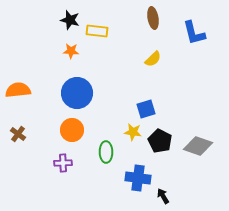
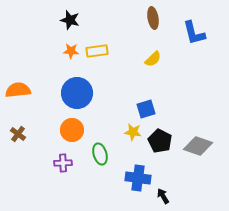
yellow rectangle: moved 20 px down; rotated 15 degrees counterclockwise
green ellipse: moved 6 px left, 2 px down; rotated 15 degrees counterclockwise
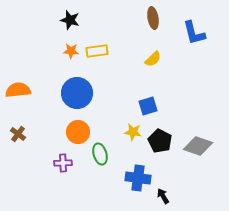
blue square: moved 2 px right, 3 px up
orange circle: moved 6 px right, 2 px down
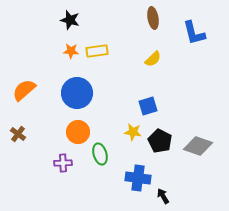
orange semicircle: moved 6 px right; rotated 35 degrees counterclockwise
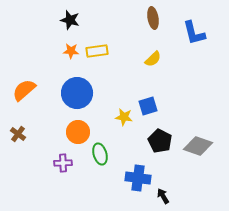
yellow star: moved 9 px left, 15 px up
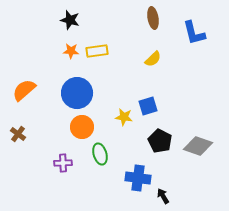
orange circle: moved 4 px right, 5 px up
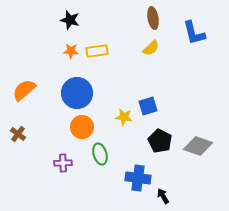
yellow semicircle: moved 2 px left, 11 px up
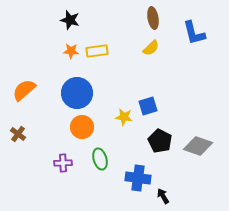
green ellipse: moved 5 px down
